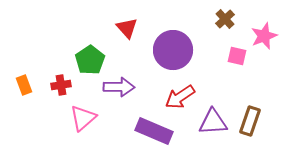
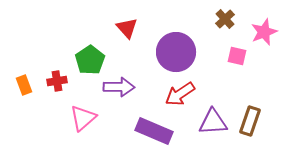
pink star: moved 4 px up
purple circle: moved 3 px right, 2 px down
red cross: moved 4 px left, 4 px up
red arrow: moved 3 px up
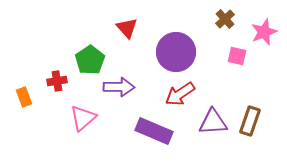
orange rectangle: moved 12 px down
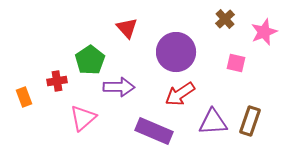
pink square: moved 1 px left, 7 px down
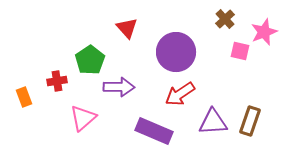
pink square: moved 4 px right, 12 px up
